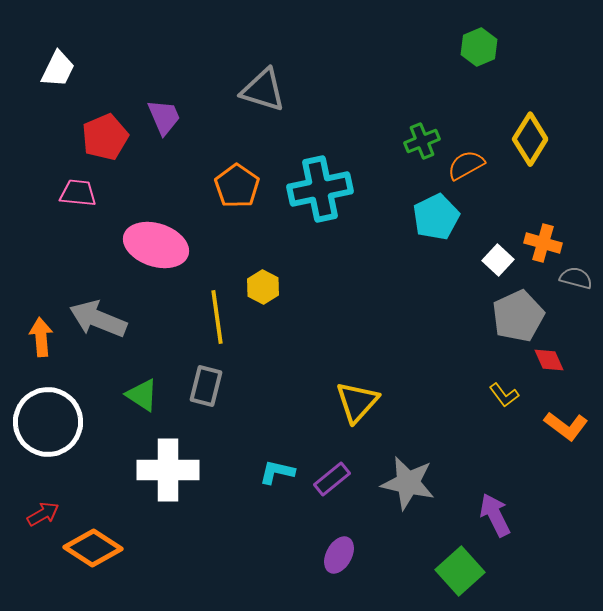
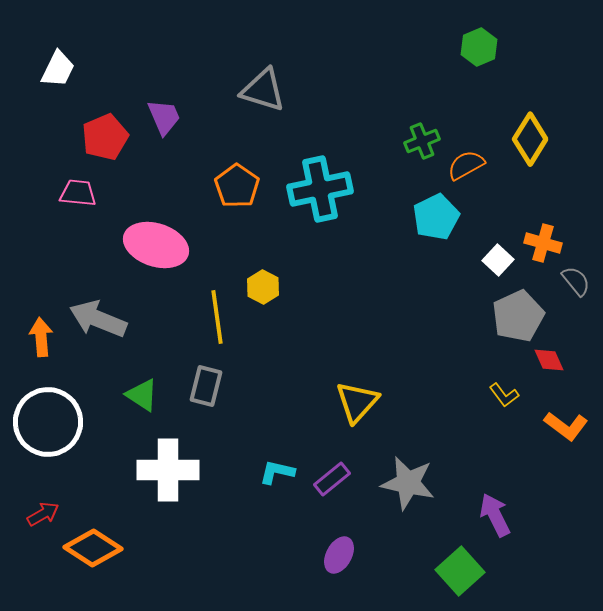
gray semicircle: moved 3 px down; rotated 36 degrees clockwise
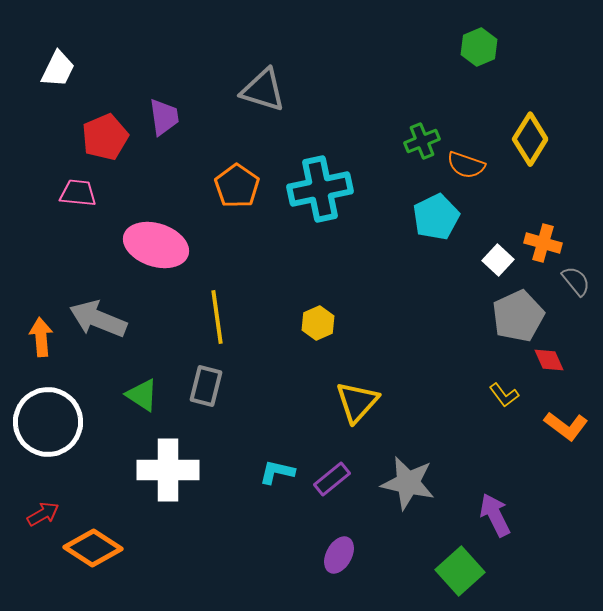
purple trapezoid: rotated 15 degrees clockwise
orange semicircle: rotated 132 degrees counterclockwise
yellow hexagon: moved 55 px right, 36 px down; rotated 8 degrees clockwise
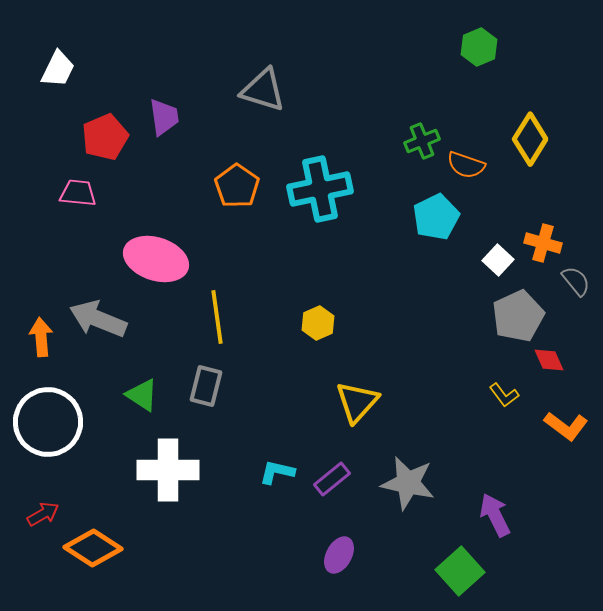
pink ellipse: moved 14 px down
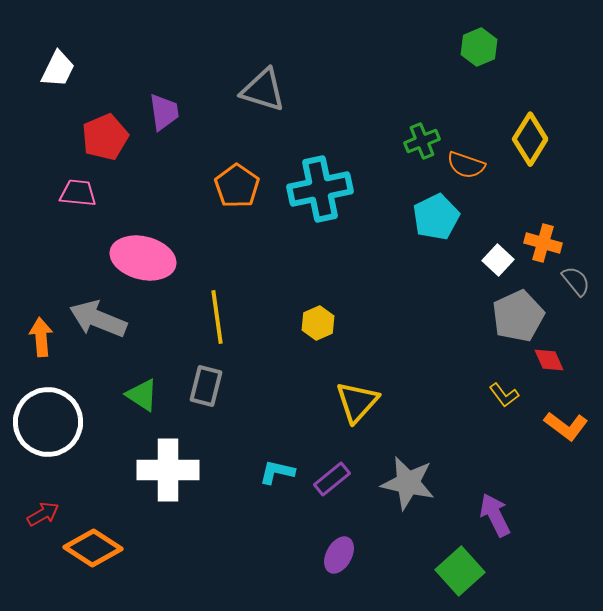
purple trapezoid: moved 5 px up
pink ellipse: moved 13 px left, 1 px up; rotated 4 degrees counterclockwise
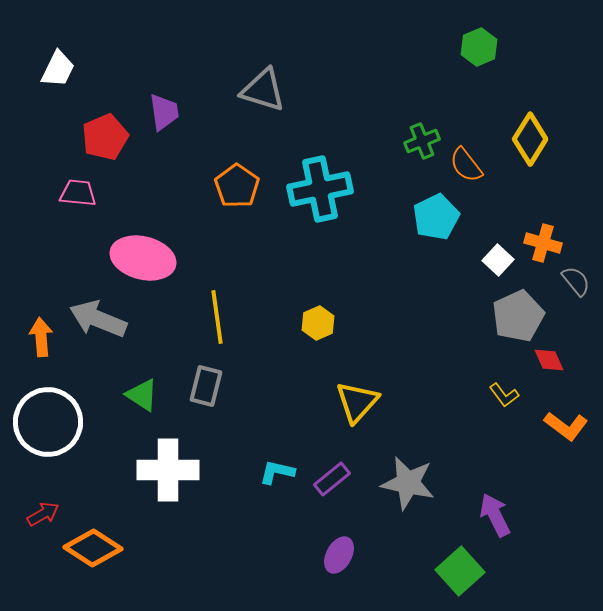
orange semicircle: rotated 33 degrees clockwise
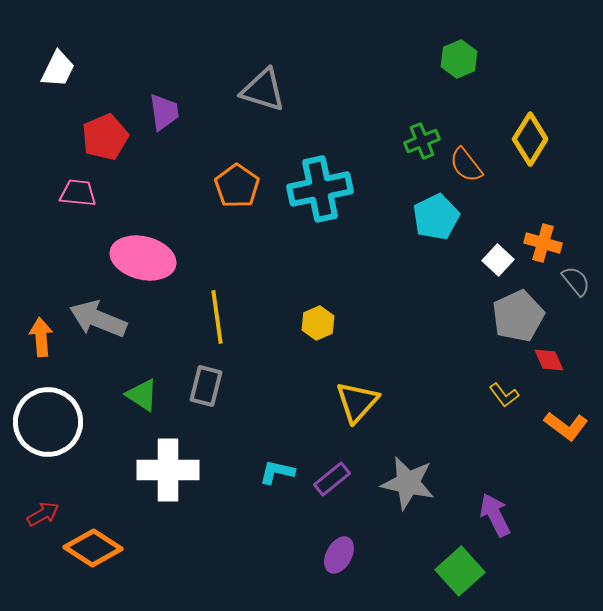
green hexagon: moved 20 px left, 12 px down
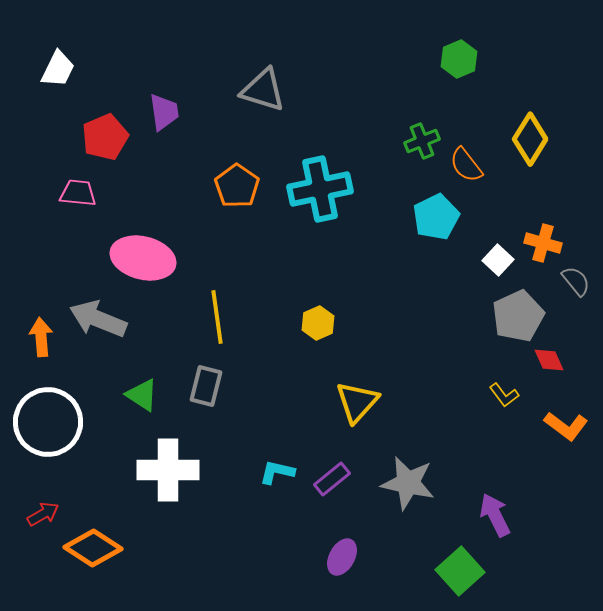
purple ellipse: moved 3 px right, 2 px down
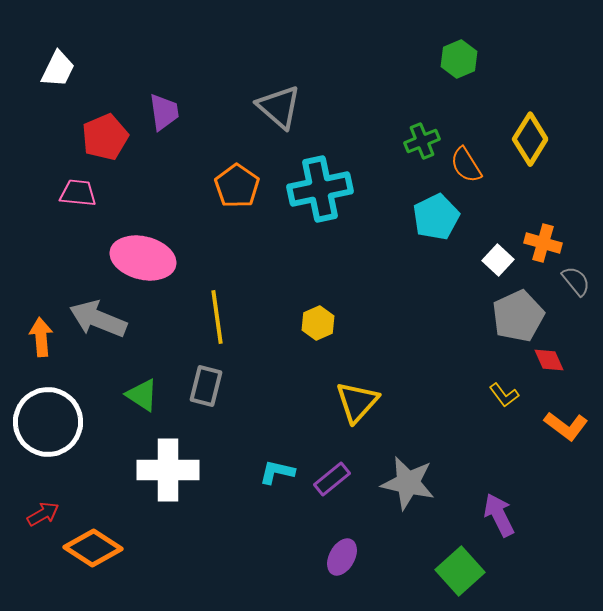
gray triangle: moved 16 px right, 17 px down; rotated 24 degrees clockwise
orange semicircle: rotated 6 degrees clockwise
purple arrow: moved 4 px right
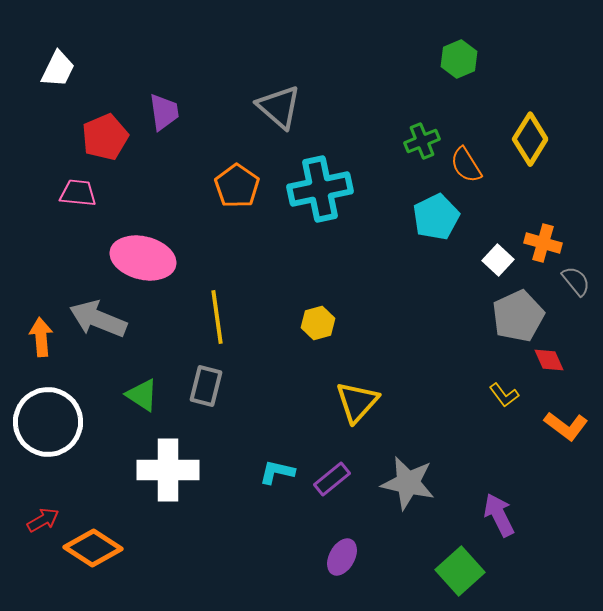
yellow hexagon: rotated 8 degrees clockwise
red arrow: moved 6 px down
